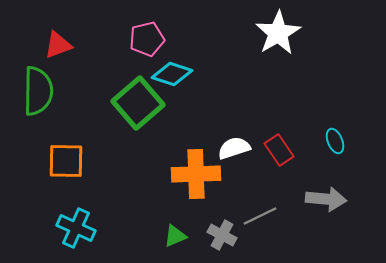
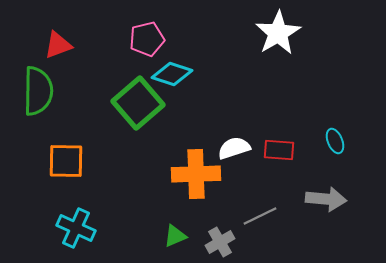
red rectangle: rotated 52 degrees counterclockwise
gray cross: moved 2 px left, 7 px down; rotated 32 degrees clockwise
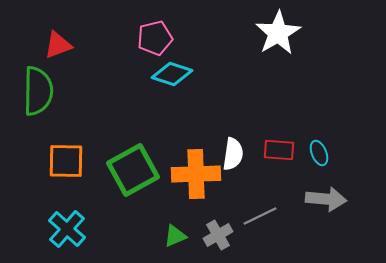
pink pentagon: moved 8 px right, 1 px up
green square: moved 5 px left, 67 px down; rotated 12 degrees clockwise
cyan ellipse: moved 16 px left, 12 px down
white semicircle: moved 1 px left, 6 px down; rotated 116 degrees clockwise
cyan cross: moved 9 px left, 1 px down; rotated 18 degrees clockwise
gray cross: moved 2 px left, 7 px up
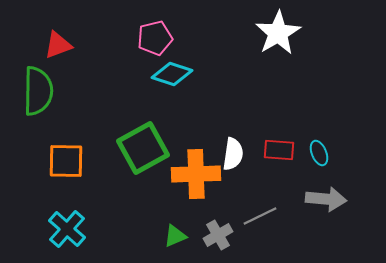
green square: moved 10 px right, 22 px up
